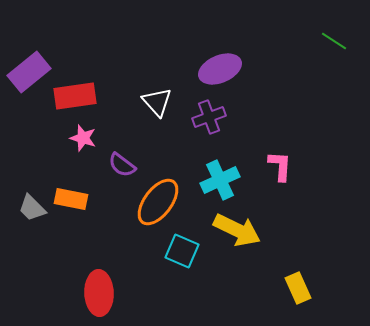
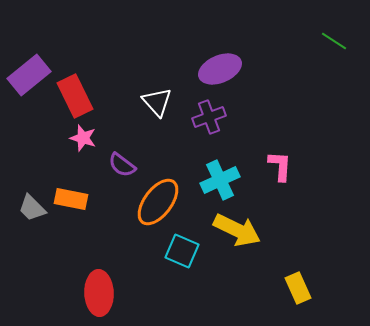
purple rectangle: moved 3 px down
red rectangle: rotated 72 degrees clockwise
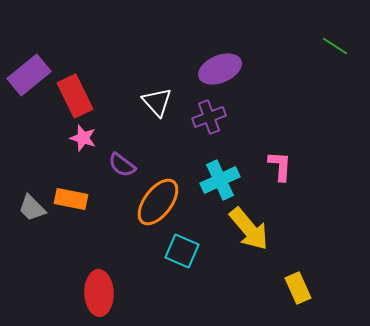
green line: moved 1 px right, 5 px down
yellow arrow: moved 12 px right, 1 px up; rotated 24 degrees clockwise
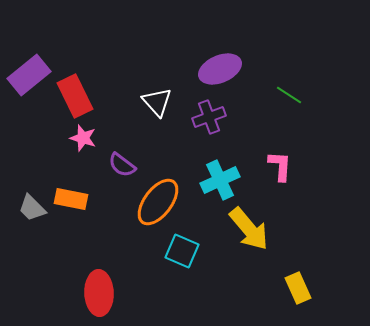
green line: moved 46 px left, 49 px down
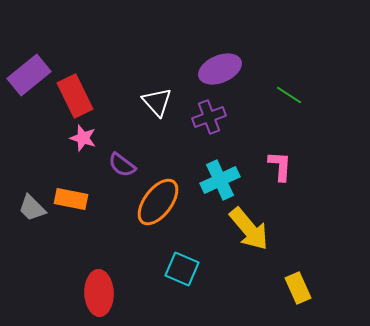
cyan square: moved 18 px down
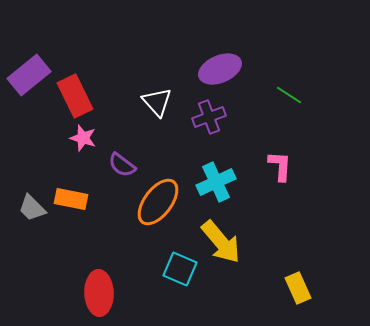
cyan cross: moved 4 px left, 2 px down
yellow arrow: moved 28 px left, 13 px down
cyan square: moved 2 px left
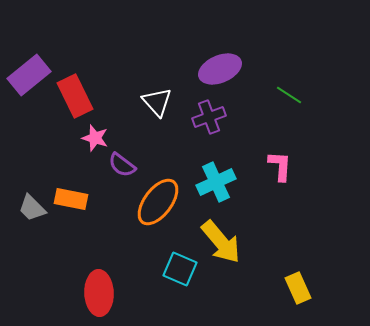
pink star: moved 12 px right
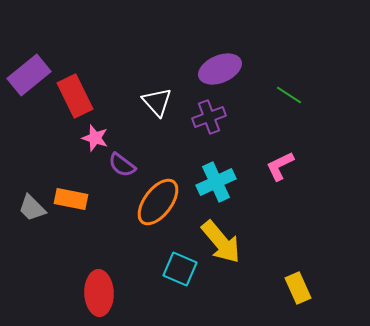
pink L-shape: rotated 120 degrees counterclockwise
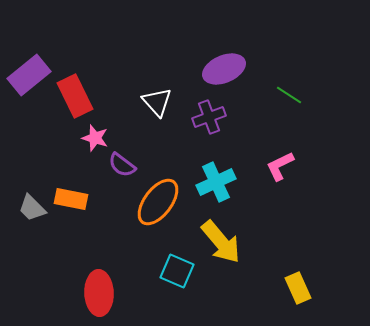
purple ellipse: moved 4 px right
cyan square: moved 3 px left, 2 px down
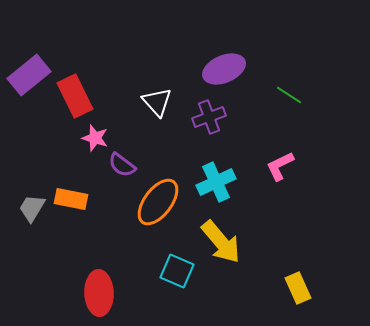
gray trapezoid: rotated 76 degrees clockwise
